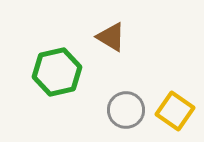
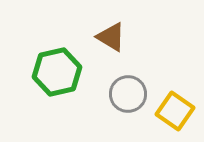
gray circle: moved 2 px right, 16 px up
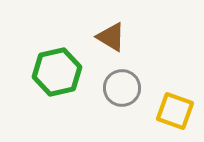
gray circle: moved 6 px left, 6 px up
yellow square: rotated 15 degrees counterclockwise
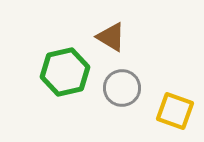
green hexagon: moved 8 px right
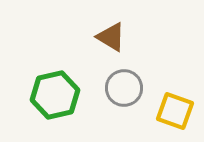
green hexagon: moved 10 px left, 23 px down
gray circle: moved 2 px right
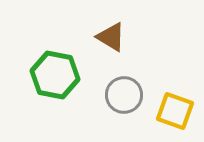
gray circle: moved 7 px down
green hexagon: moved 20 px up; rotated 24 degrees clockwise
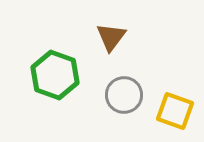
brown triangle: rotated 36 degrees clockwise
green hexagon: rotated 9 degrees clockwise
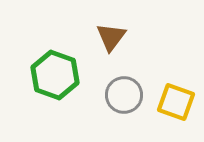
yellow square: moved 1 px right, 9 px up
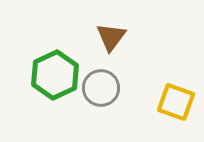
green hexagon: rotated 15 degrees clockwise
gray circle: moved 23 px left, 7 px up
